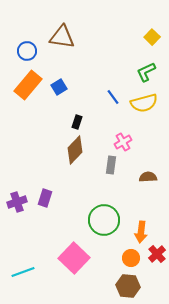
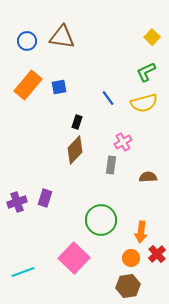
blue circle: moved 10 px up
blue square: rotated 21 degrees clockwise
blue line: moved 5 px left, 1 px down
green circle: moved 3 px left
brown hexagon: rotated 15 degrees counterclockwise
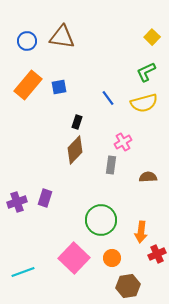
red cross: rotated 18 degrees clockwise
orange circle: moved 19 px left
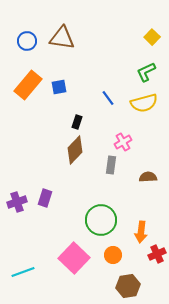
brown triangle: moved 1 px down
orange circle: moved 1 px right, 3 px up
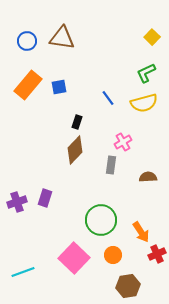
green L-shape: moved 1 px down
orange arrow: rotated 40 degrees counterclockwise
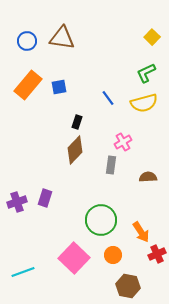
brown hexagon: rotated 20 degrees clockwise
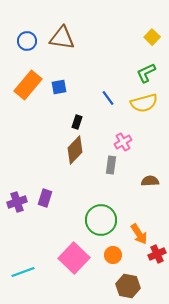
brown semicircle: moved 2 px right, 4 px down
orange arrow: moved 2 px left, 2 px down
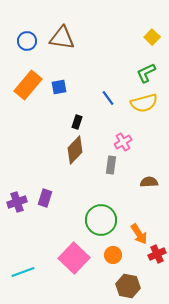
brown semicircle: moved 1 px left, 1 px down
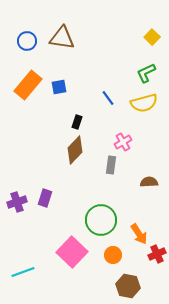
pink square: moved 2 px left, 6 px up
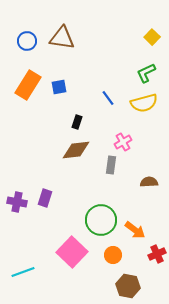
orange rectangle: rotated 8 degrees counterclockwise
brown diamond: moved 1 px right; rotated 40 degrees clockwise
purple cross: rotated 30 degrees clockwise
orange arrow: moved 4 px left, 4 px up; rotated 20 degrees counterclockwise
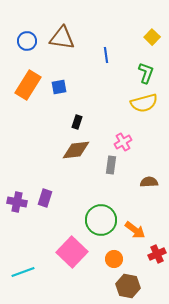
green L-shape: rotated 135 degrees clockwise
blue line: moved 2 px left, 43 px up; rotated 28 degrees clockwise
orange circle: moved 1 px right, 4 px down
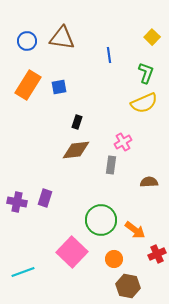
blue line: moved 3 px right
yellow semicircle: rotated 8 degrees counterclockwise
